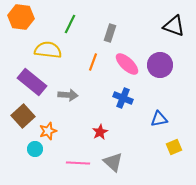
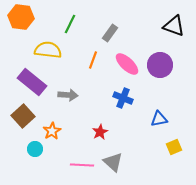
gray rectangle: rotated 18 degrees clockwise
orange line: moved 2 px up
orange star: moved 4 px right; rotated 12 degrees counterclockwise
pink line: moved 4 px right, 2 px down
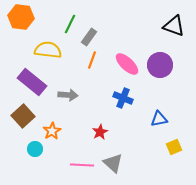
gray rectangle: moved 21 px left, 4 px down
orange line: moved 1 px left
gray triangle: moved 1 px down
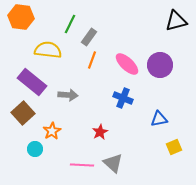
black triangle: moved 2 px right, 5 px up; rotated 35 degrees counterclockwise
brown square: moved 3 px up
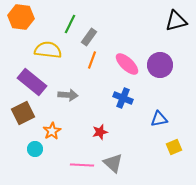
brown square: rotated 15 degrees clockwise
red star: rotated 14 degrees clockwise
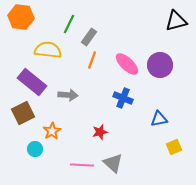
green line: moved 1 px left
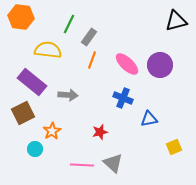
blue triangle: moved 10 px left
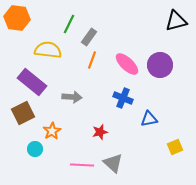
orange hexagon: moved 4 px left, 1 px down
gray arrow: moved 4 px right, 2 px down
yellow square: moved 1 px right
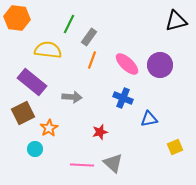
orange star: moved 3 px left, 3 px up
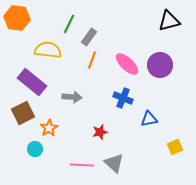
black triangle: moved 7 px left
gray triangle: moved 1 px right
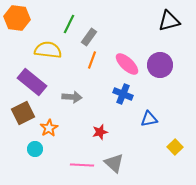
blue cross: moved 4 px up
yellow square: rotated 21 degrees counterclockwise
